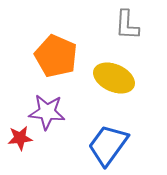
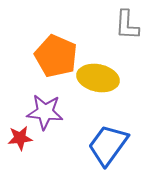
yellow ellipse: moved 16 px left; rotated 12 degrees counterclockwise
purple star: moved 2 px left
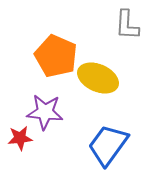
yellow ellipse: rotated 12 degrees clockwise
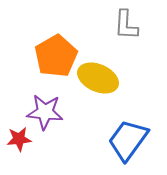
gray L-shape: moved 1 px left
orange pentagon: rotated 18 degrees clockwise
red star: moved 1 px left, 1 px down
blue trapezoid: moved 20 px right, 5 px up
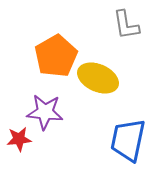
gray L-shape: rotated 12 degrees counterclockwise
blue trapezoid: rotated 24 degrees counterclockwise
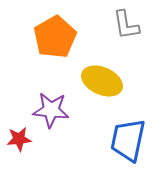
orange pentagon: moved 1 px left, 19 px up
yellow ellipse: moved 4 px right, 3 px down
purple star: moved 6 px right, 2 px up
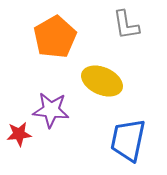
red star: moved 5 px up
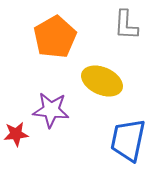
gray L-shape: rotated 12 degrees clockwise
red star: moved 3 px left
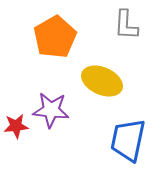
red star: moved 8 px up
